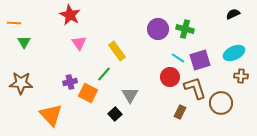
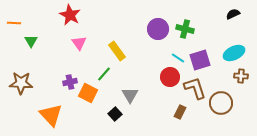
green triangle: moved 7 px right, 1 px up
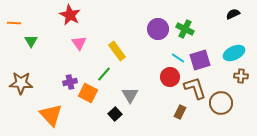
green cross: rotated 12 degrees clockwise
